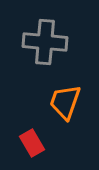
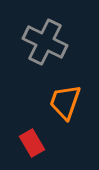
gray cross: rotated 21 degrees clockwise
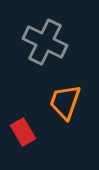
red rectangle: moved 9 px left, 11 px up
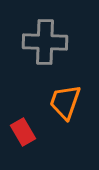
gray cross: rotated 24 degrees counterclockwise
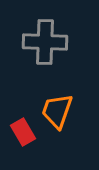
orange trapezoid: moved 8 px left, 9 px down
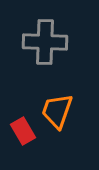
red rectangle: moved 1 px up
